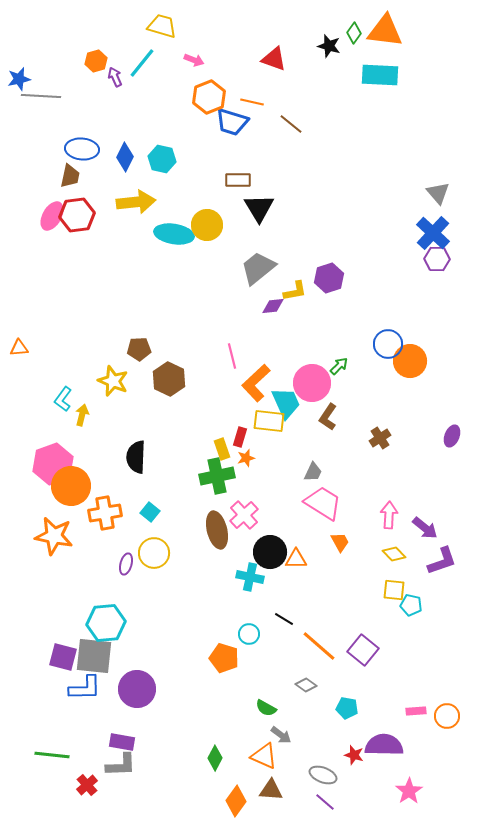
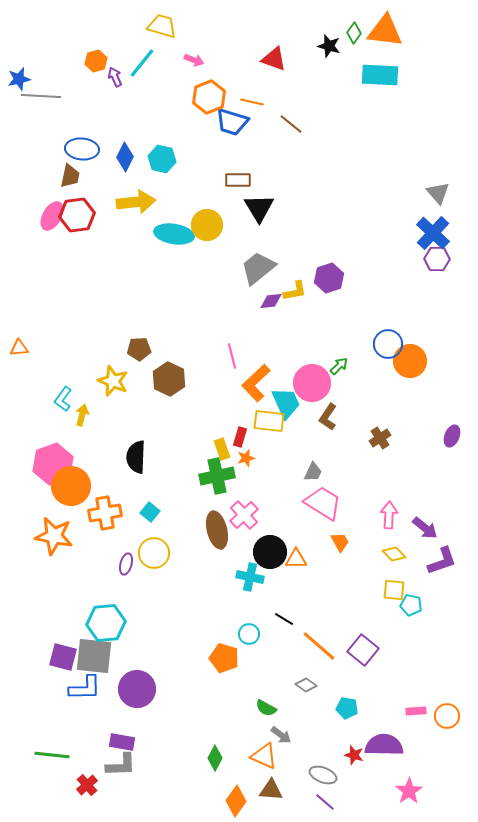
purple diamond at (273, 306): moved 2 px left, 5 px up
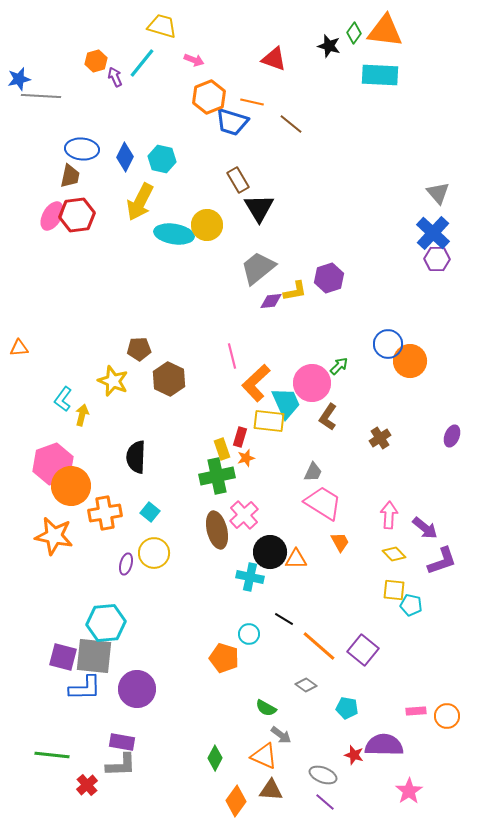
brown rectangle at (238, 180): rotated 60 degrees clockwise
yellow arrow at (136, 202): moved 4 px right; rotated 123 degrees clockwise
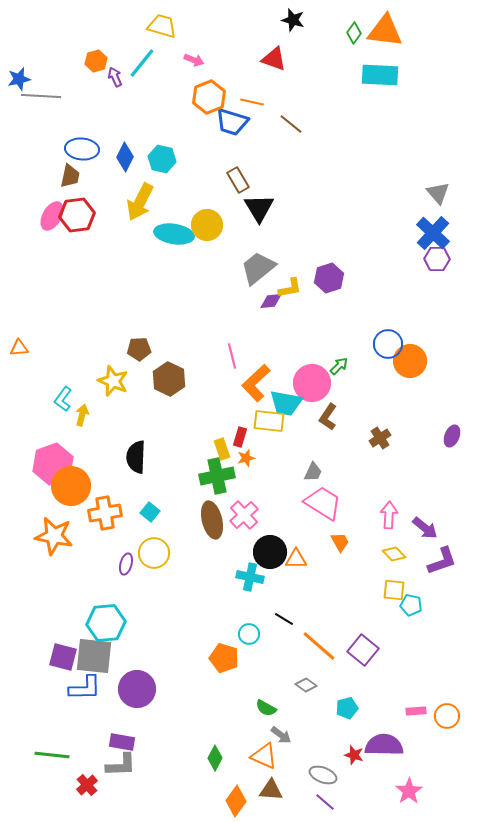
black star at (329, 46): moved 36 px left, 26 px up
yellow L-shape at (295, 291): moved 5 px left, 3 px up
cyan trapezoid at (286, 403): rotated 124 degrees clockwise
brown ellipse at (217, 530): moved 5 px left, 10 px up
cyan pentagon at (347, 708): rotated 25 degrees counterclockwise
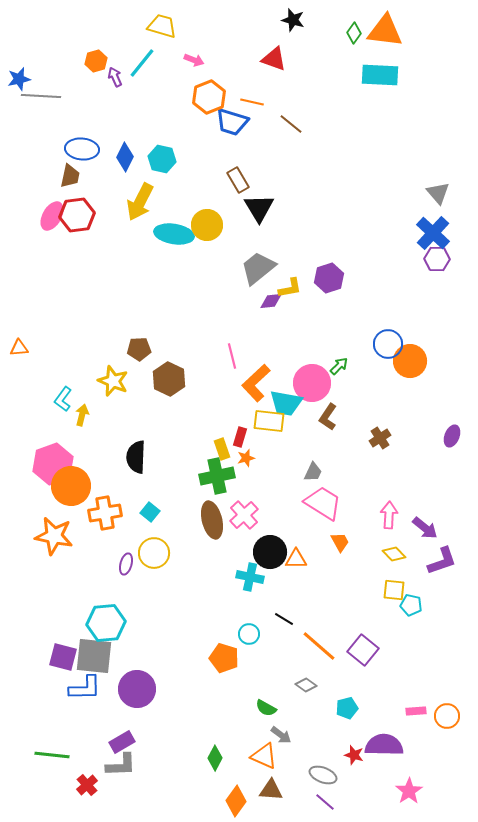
purple rectangle at (122, 742): rotated 40 degrees counterclockwise
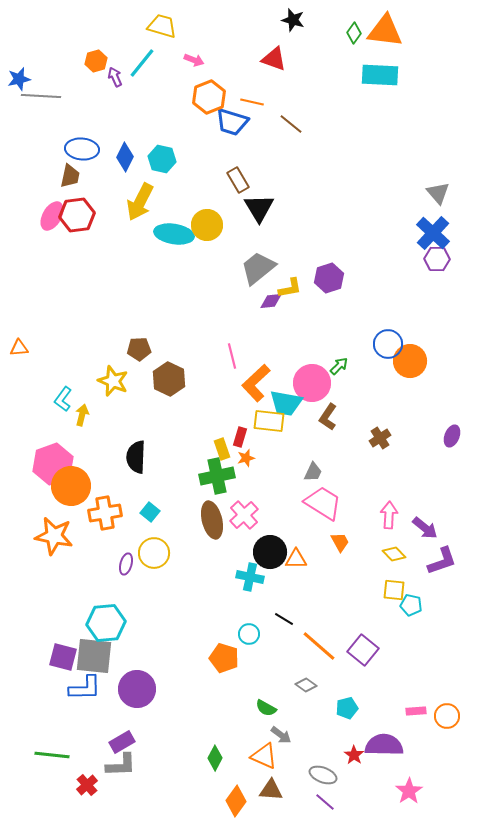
red star at (354, 755): rotated 18 degrees clockwise
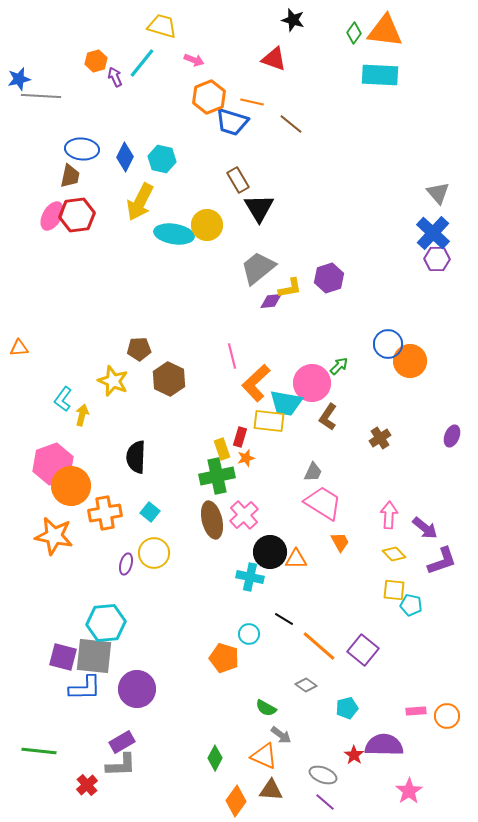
green line at (52, 755): moved 13 px left, 4 px up
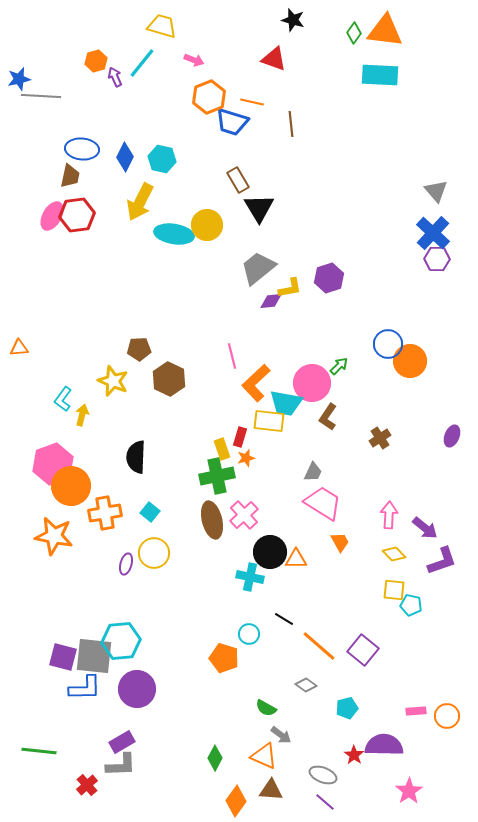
brown line at (291, 124): rotated 45 degrees clockwise
gray triangle at (438, 193): moved 2 px left, 2 px up
cyan hexagon at (106, 623): moved 15 px right, 18 px down
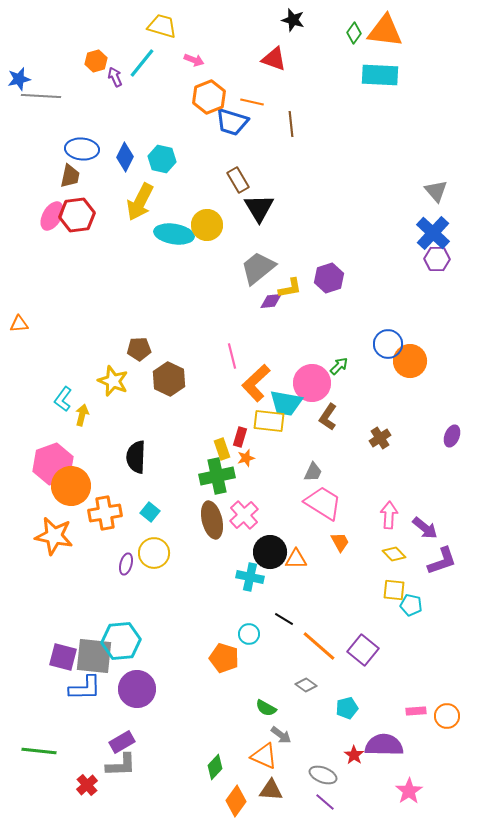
orange triangle at (19, 348): moved 24 px up
green diamond at (215, 758): moved 9 px down; rotated 15 degrees clockwise
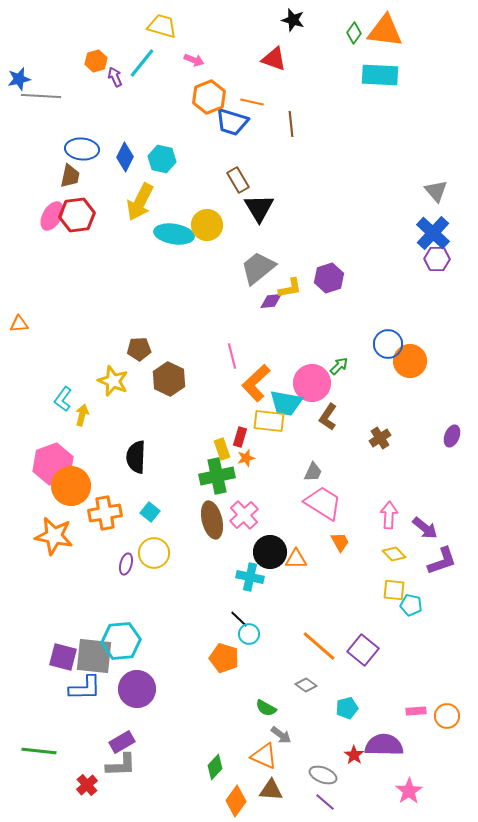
black line at (284, 619): moved 45 px left; rotated 12 degrees clockwise
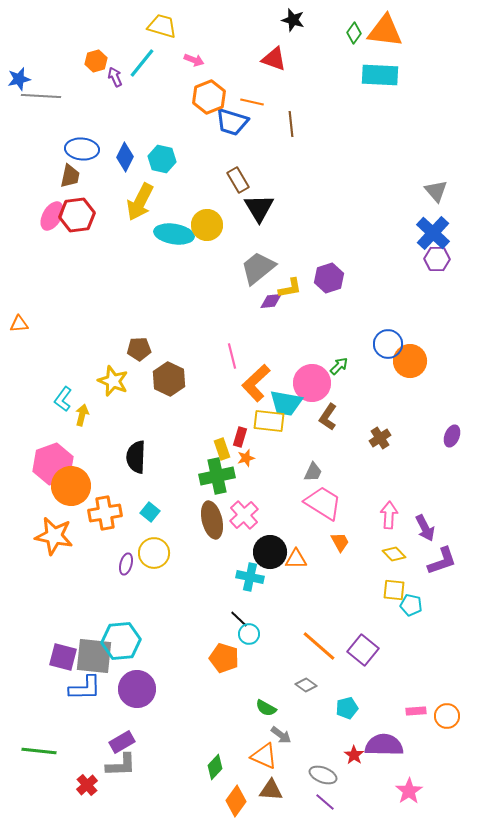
purple arrow at (425, 528): rotated 24 degrees clockwise
